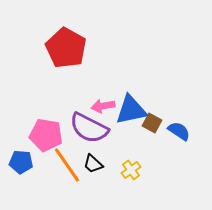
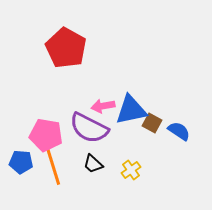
orange line: moved 14 px left, 1 px down; rotated 18 degrees clockwise
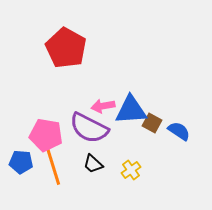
blue triangle: rotated 8 degrees clockwise
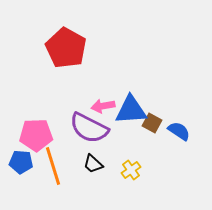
pink pentagon: moved 10 px left; rotated 12 degrees counterclockwise
